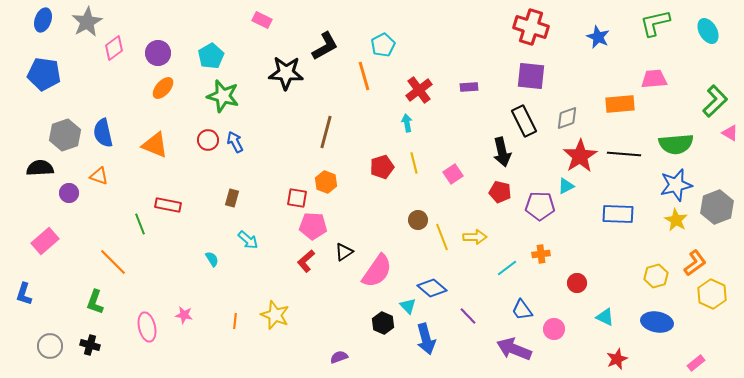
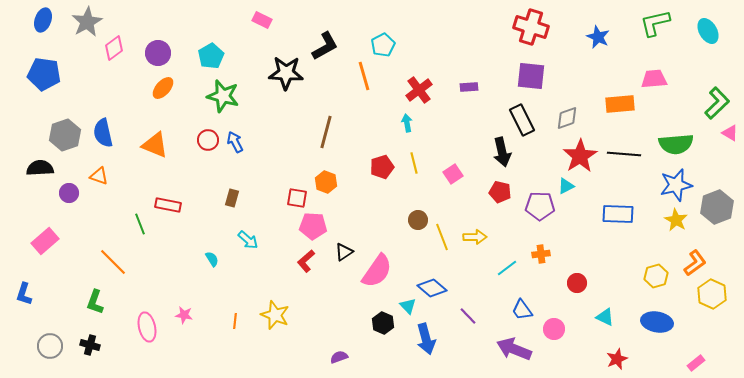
green L-shape at (715, 101): moved 2 px right, 2 px down
black rectangle at (524, 121): moved 2 px left, 1 px up
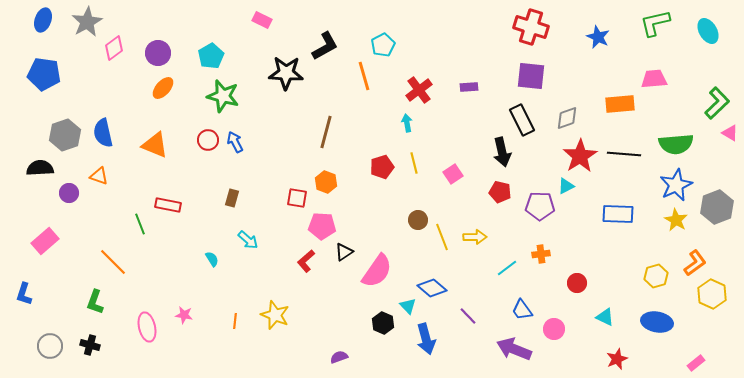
blue star at (676, 185): rotated 12 degrees counterclockwise
pink pentagon at (313, 226): moved 9 px right
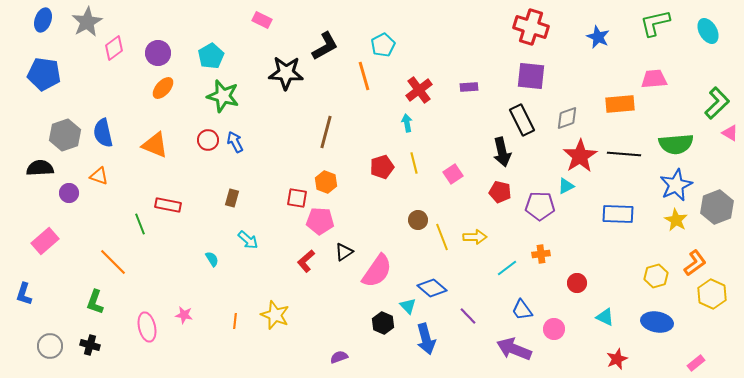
pink pentagon at (322, 226): moved 2 px left, 5 px up
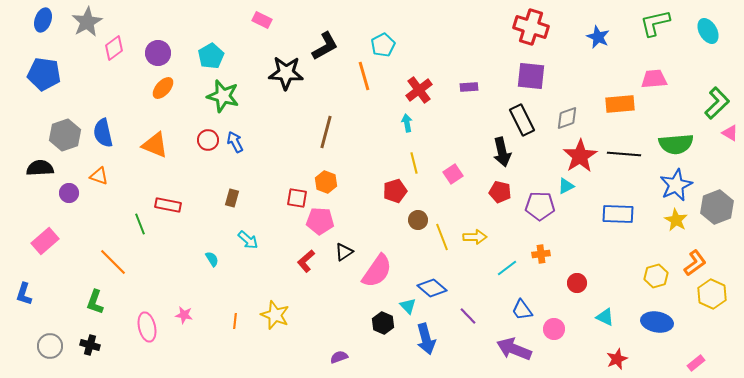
red pentagon at (382, 167): moved 13 px right, 24 px down
